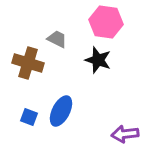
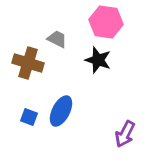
purple arrow: rotated 56 degrees counterclockwise
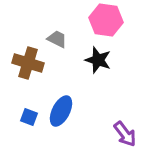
pink hexagon: moved 2 px up
purple arrow: rotated 64 degrees counterclockwise
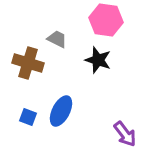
blue square: moved 1 px left
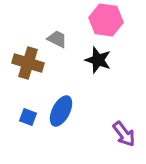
purple arrow: moved 1 px left
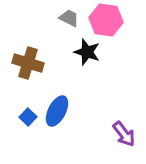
gray trapezoid: moved 12 px right, 21 px up
black star: moved 11 px left, 8 px up
blue ellipse: moved 4 px left
blue square: rotated 24 degrees clockwise
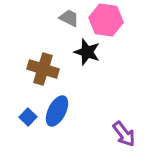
brown cross: moved 15 px right, 6 px down
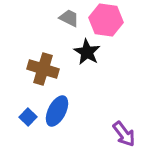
black star: rotated 12 degrees clockwise
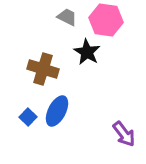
gray trapezoid: moved 2 px left, 1 px up
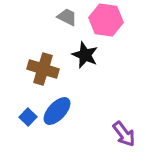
black star: moved 2 px left, 3 px down; rotated 8 degrees counterclockwise
blue ellipse: rotated 16 degrees clockwise
